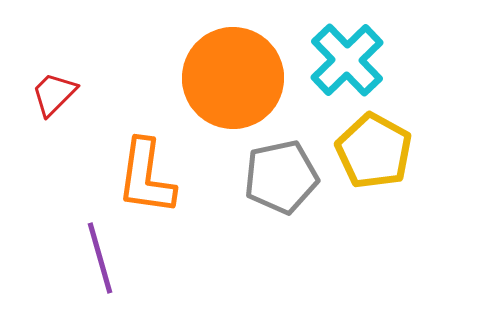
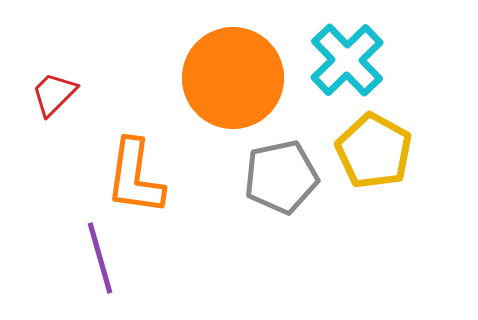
orange L-shape: moved 11 px left
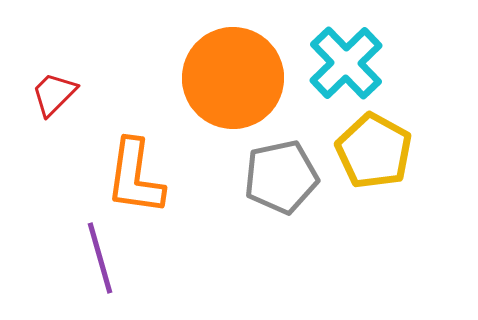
cyan cross: moved 1 px left, 3 px down
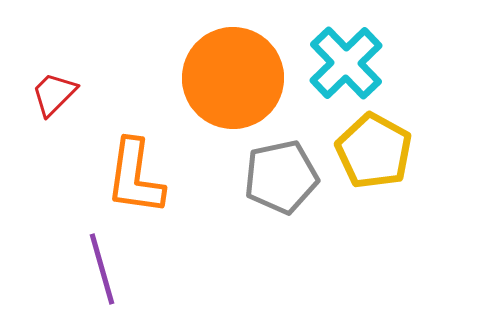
purple line: moved 2 px right, 11 px down
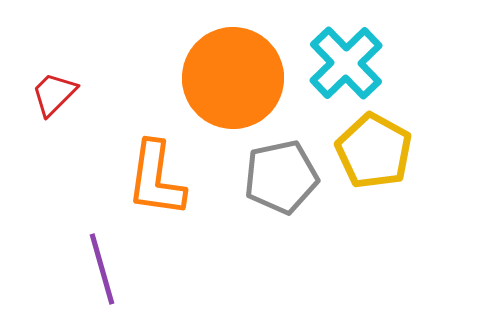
orange L-shape: moved 21 px right, 2 px down
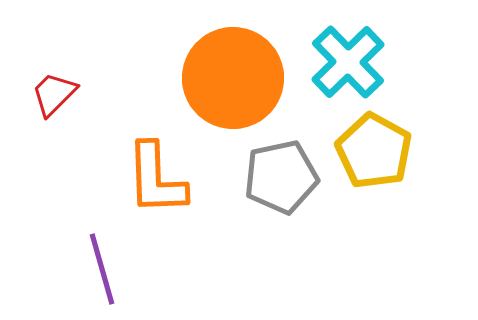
cyan cross: moved 2 px right, 1 px up
orange L-shape: rotated 10 degrees counterclockwise
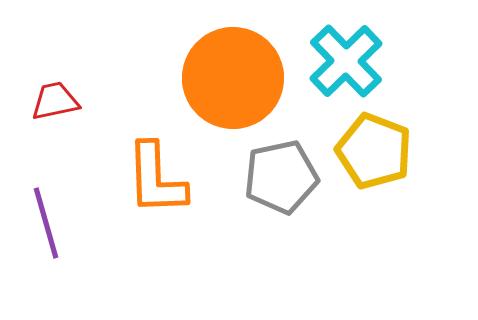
cyan cross: moved 2 px left, 1 px up
red trapezoid: moved 1 px right, 7 px down; rotated 33 degrees clockwise
yellow pentagon: rotated 8 degrees counterclockwise
purple line: moved 56 px left, 46 px up
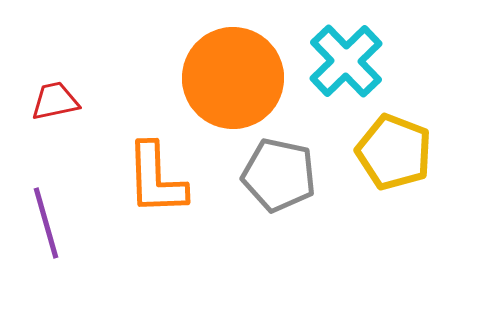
yellow pentagon: moved 20 px right, 1 px down
gray pentagon: moved 2 px left, 2 px up; rotated 24 degrees clockwise
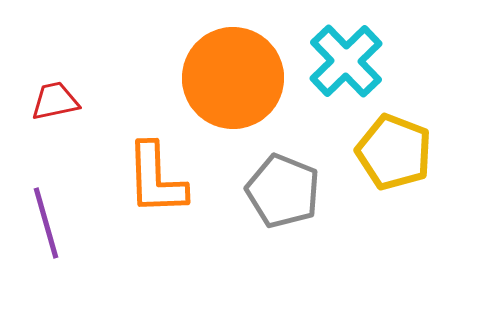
gray pentagon: moved 4 px right, 16 px down; rotated 10 degrees clockwise
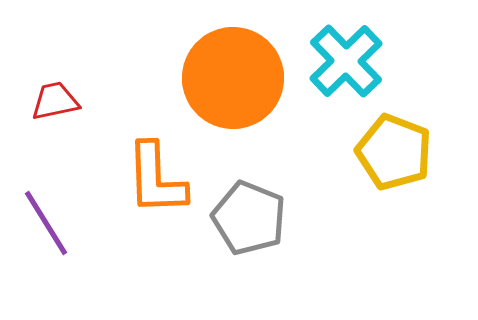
gray pentagon: moved 34 px left, 27 px down
purple line: rotated 16 degrees counterclockwise
